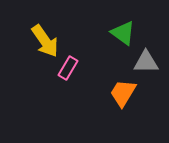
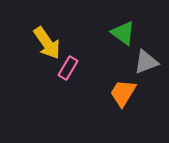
yellow arrow: moved 2 px right, 2 px down
gray triangle: rotated 20 degrees counterclockwise
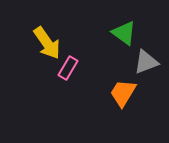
green triangle: moved 1 px right
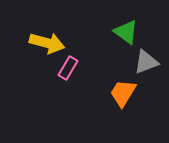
green triangle: moved 2 px right, 1 px up
yellow arrow: rotated 40 degrees counterclockwise
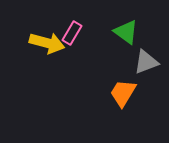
pink rectangle: moved 4 px right, 35 px up
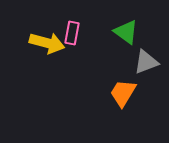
pink rectangle: rotated 20 degrees counterclockwise
